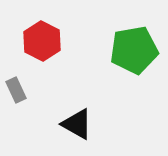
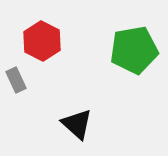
gray rectangle: moved 10 px up
black triangle: rotated 12 degrees clockwise
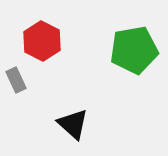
black triangle: moved 4 px left
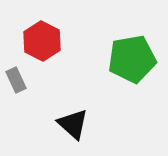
green pentagon: moved 2 px left, 9 px down
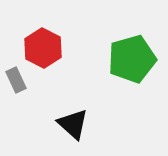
red hexagon: moved 1 px right, 7 px down
green pentagon: rotated 6 degrees counterclockwise
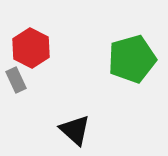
red hexagon: moved 12 px left
black triangle: moved 2 px right, 6 px down
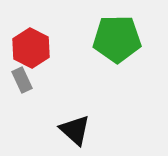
green pentagon: moved 15 px left, 20 px up; rotated 15 degrees clockwise
gray rectangle: moved 6 px right
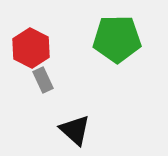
gray rectangle: moved 21 px right
